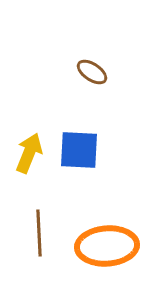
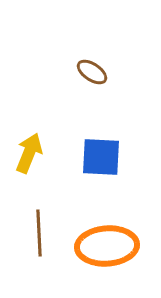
blue square: moved 22 px right, 7 px down
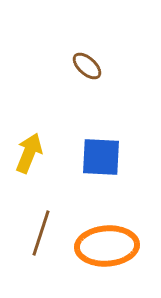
brown ellipse: moved 5 px left, 6 px up; rotated 8 degrees clockwise
brown line: moved 2 px right; rotated 21 degrees clockwise
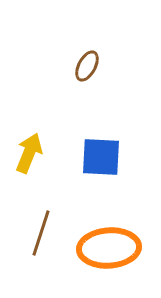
brown ellipse: rotated 76 degrees clockwise
orange ellipse: moved 2 px right, 2 px down
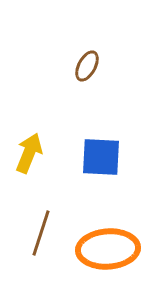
orange ellipse: moved 1 px left, 1 px down
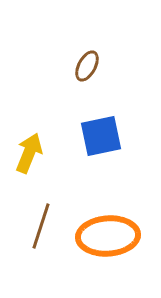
blue square: moved 21 px up; rotated 15 degrees counterclockwise
brown line: moved 7 px up
orange ellipse: moved 13 px up
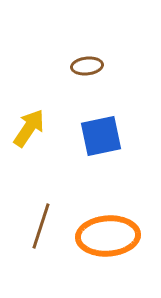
brown ellipse: rotated 56 degrees clockwise
yellow arrow: moved 25 px up; rotated 12 degrees clockwise
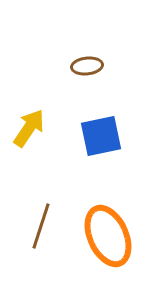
orange ellipse: rotated 70 degrees clockwise
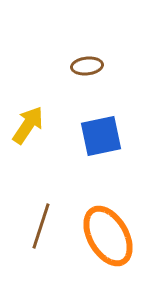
yellow arrow: moved 1 px left, 3 px up
orange ellipse: rotated 6 degrees counterclockwise
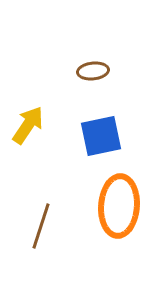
brown ellipse: moved 6 px right, 5 px down
orange ellipse: moved 11 px right, 30 px up; rotated 34 degrees clockwise
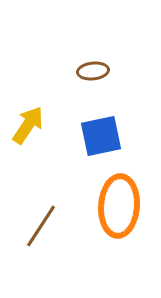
brown line: rotated 15 degrees clockwise
